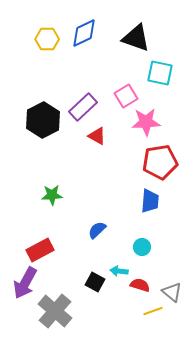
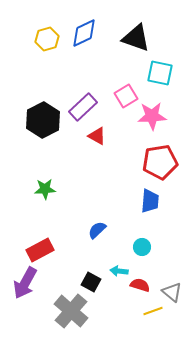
yellow hexagon: rotated 15 degrees counterclockwise
pink star: moved 6 px right, 6 px up
green star: moved 7 px left, 6 px up
black square: moved 4 px left
gray cross: moved 16 px right
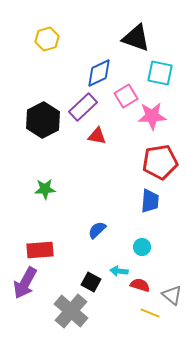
blue diamond: moved 15 px right, 40 px down
red triangle: rotated 18 degrees counterclockwise
red rectangle: rotated 24 degrees clockwise
gray triangle: moved 3 px down
yellow line: moved 3 px left, 2 px down; rotated 42 degrees clockwise
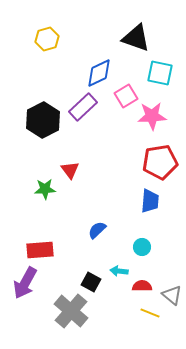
red triangle: moved 27 px left, 34 px down; rotated 42 degrees clockwise
red semicircle: moved 2 px right, 1 px down; rotated 18 degrees counterclockwise
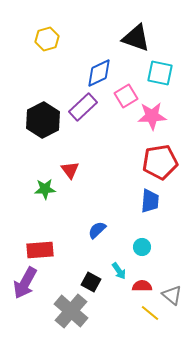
cyan arrow: rotated 132 degrees counterclockwise
yellow line: rotated 18 degrees clockwise
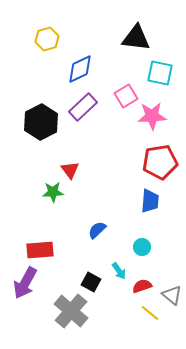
black triangle: rotated 12 degrees counterclockwise
blue diamond: moved 19 px left, 4 px up
black hexagon: moved 2 px left, 2 px down
green star: moved 8 px right, 3 px down
red semicircle: rotated 18 degrees counterclockwise
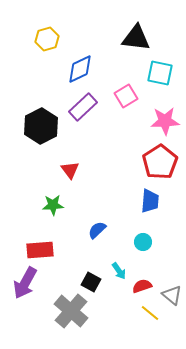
pink star: moved 13 px right, 5 px down
black hexagon: moved 4 px down
red pentagon: rotated 24 degrees counterclockwise
green star: moved 13 px down
cyan circle: moved 1 px right, 5 px up
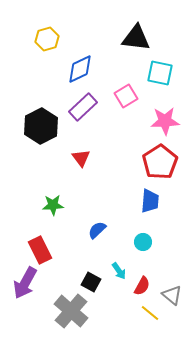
red triangle: moved 11 px right, 12 px up
red rectangle: rotated 68 degrees clockwise
red semicircle: rotated 138 degrees clockwise
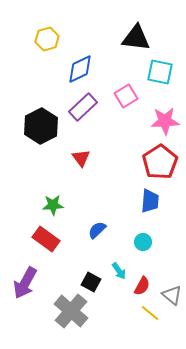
cyan square: moved 1 px up
red rectangle: moved 6 px right, 11 px up; rotated 28 degrees counterclockwise
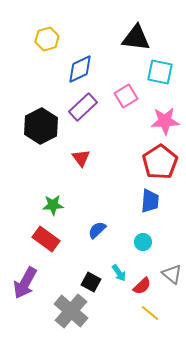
cyan arrow: moved 2 px down
red semicircle: rotated 18 degrees clockwise
gray triangle: moved 21 px up
